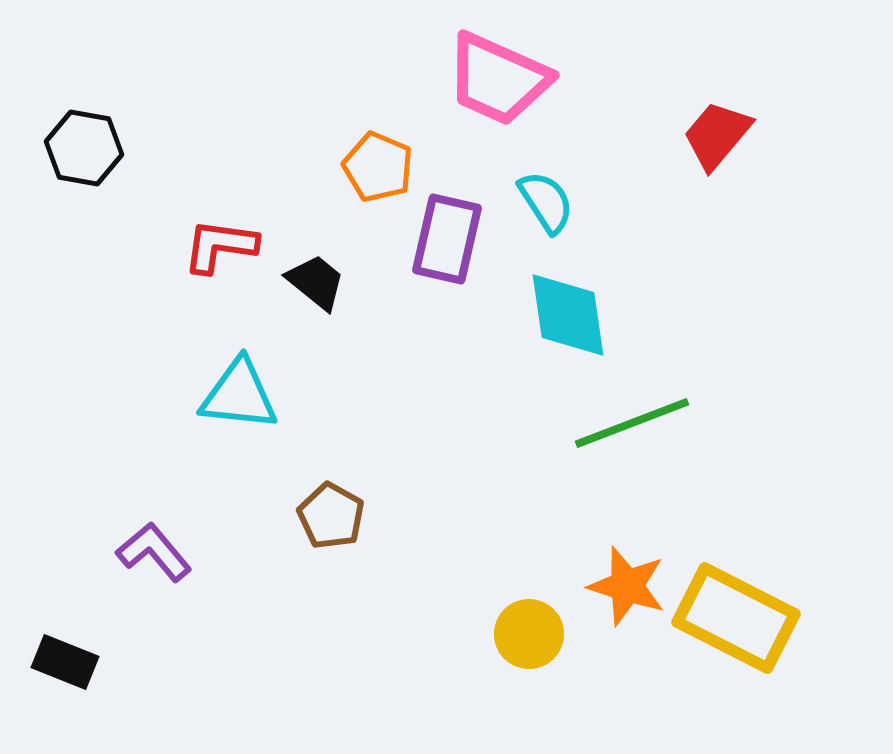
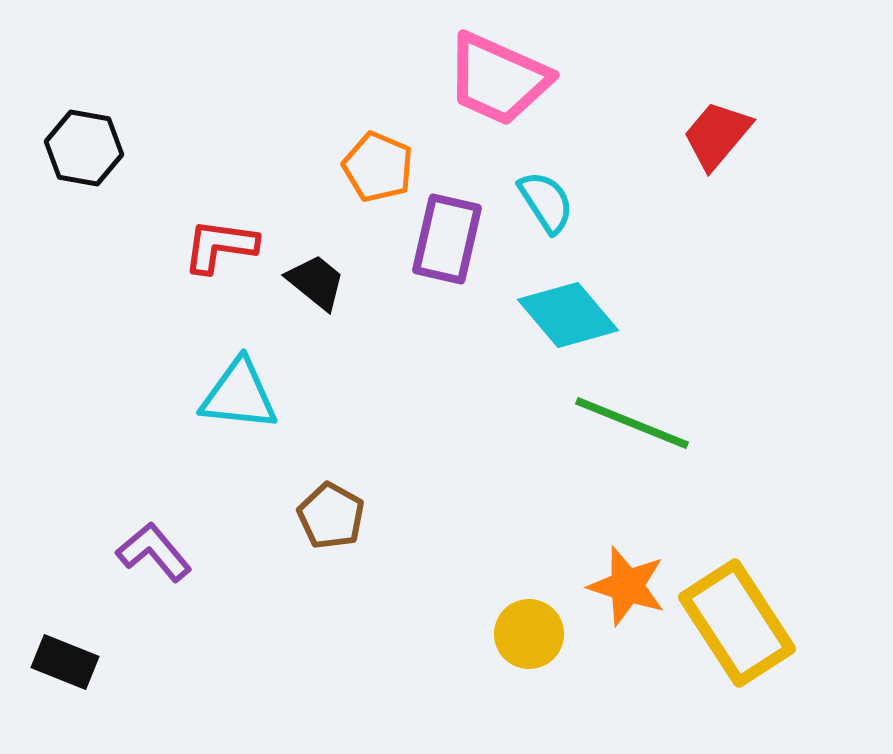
cyan diamond: rotated 32 degrees counterclockwise
green line: rotated 43 degrees clockwise
yellow rectangle: moved 1 px right, 5 px down; rotated 30 degrees clockwise
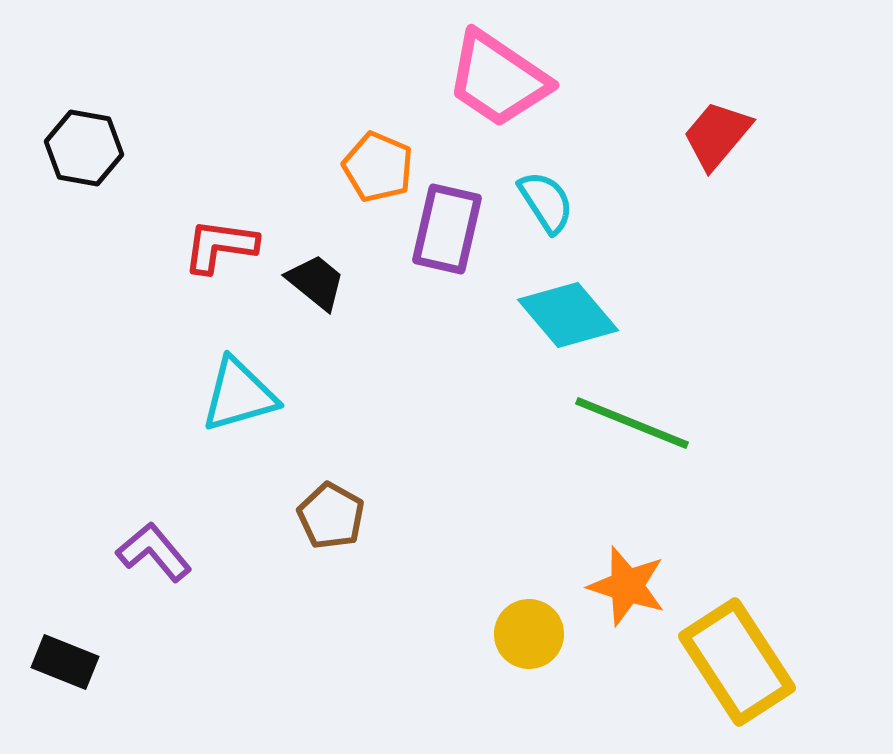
pink trapezoid: rotated 10 degrees clockwise
purple rectangle: moved 10 px up
cyan triangle: rotated 22 degrees counterclockwise
yellow rectangle: moved 39 px down
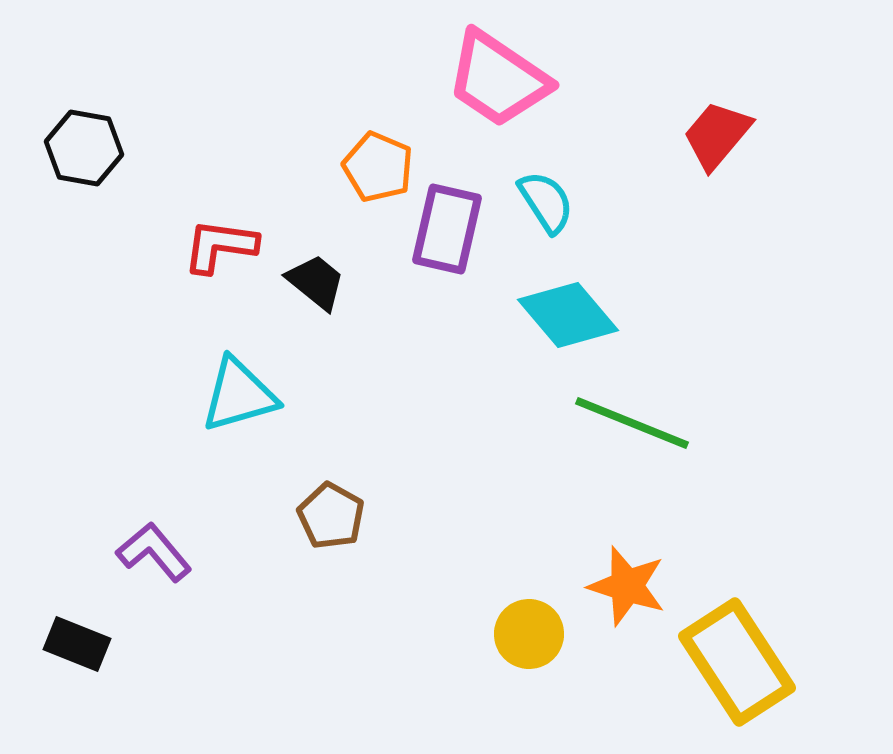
black rectangle: moved 12 px right, 18 px up
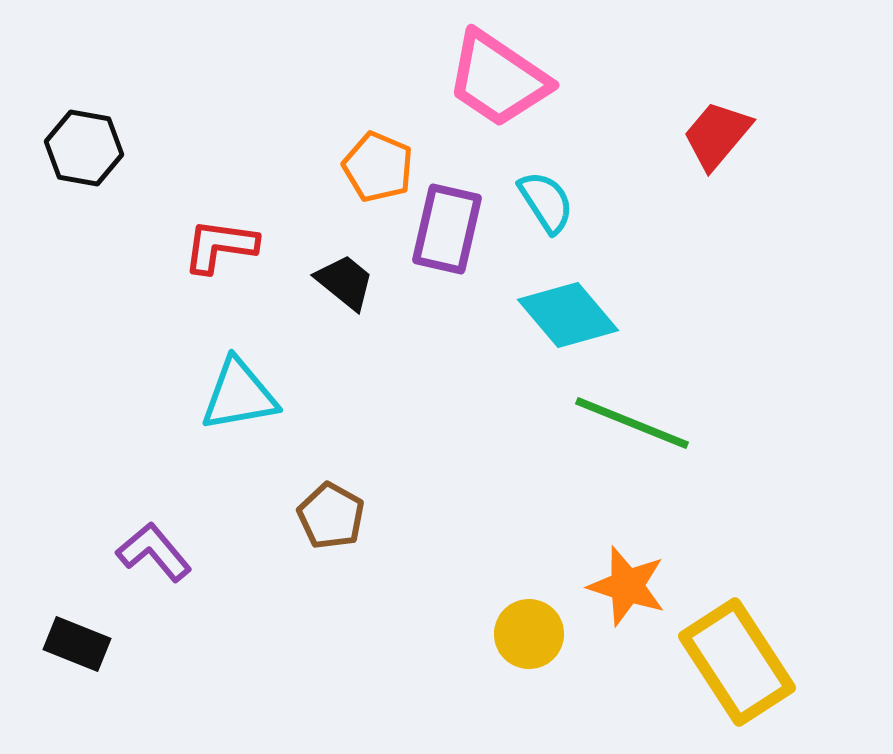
black trapezoid: moved 29 px right
cyan triangle: rotated 6 degrees clockwise
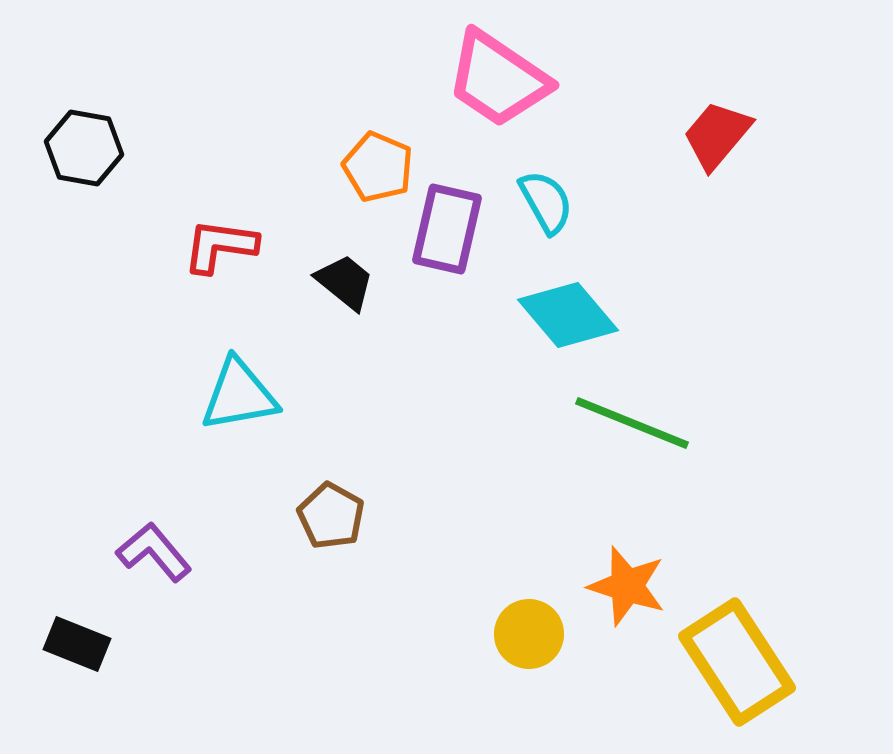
cyan semicircle: rotated 4 degrees clockwise
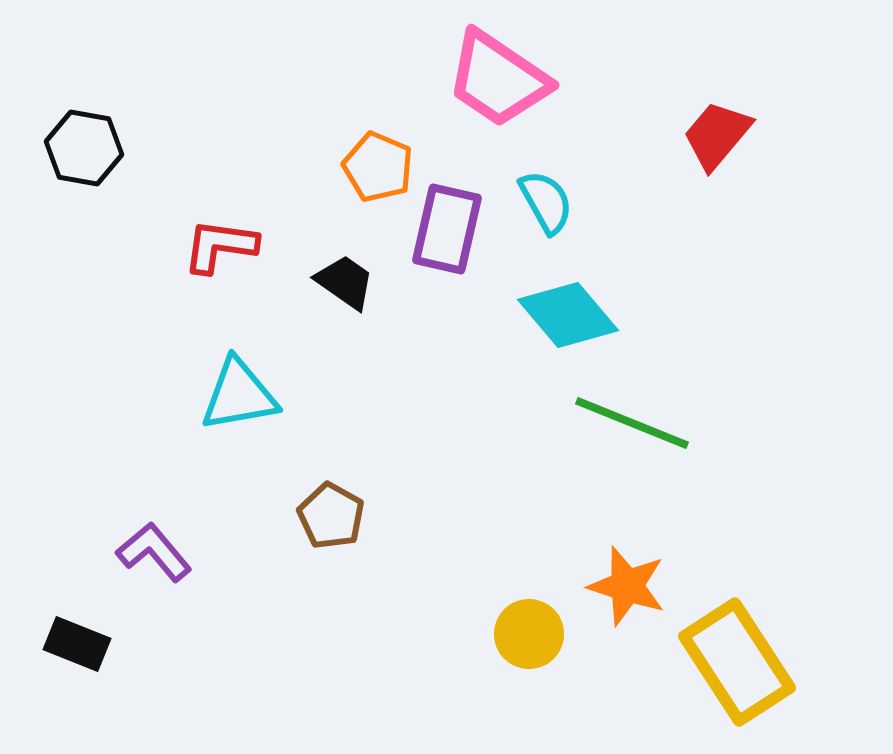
black trapezoid: rotated 4 degrees counterclockwise
